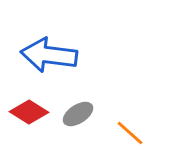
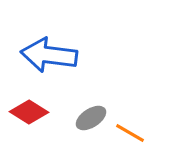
gray ellipse: moved 13 px right, 4 px down
orange line: rotated 12 degrees counterclockwise
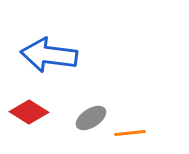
orange line: rotated 36 degrees counterclockwise
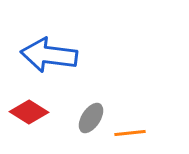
gray ellipse: rotated 24 degrees counterclockwise
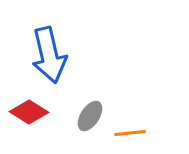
blue arrow: rotated 110 degrees counterclockwise
gray ellipse: moved 1 px left, 2 px up
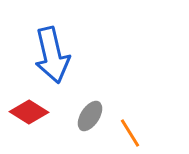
blue arrow: moved 3 px right
orange line: rotated 64 degrees clockwise
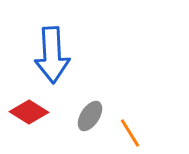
blue arrow: rotated 10 degrees clockwise
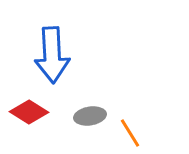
gray ellipse: rotated 48 degrees clockwise
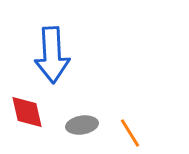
red diamond: moved 2 px left; rotated 45 degrees clockwise
gray ellipse: moved 8 px left, 9 px down
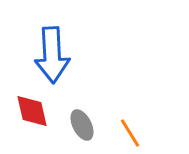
red diamond: moved 5 px right, 1 px up
gray ellipse: rotated 72 degrees clockwise
